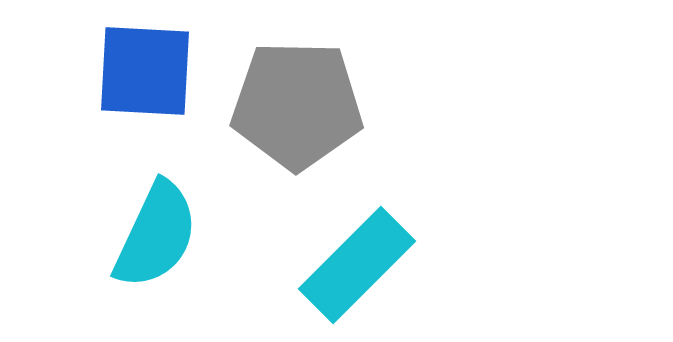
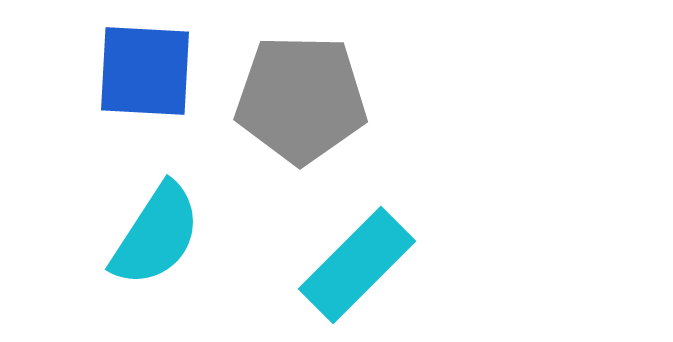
gray pentagon: moved 4 px right, 6 px up
cyan semicircle: rotated 8 degrees clockwise
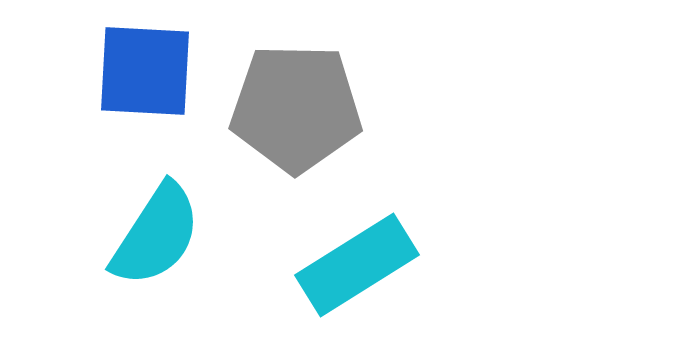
gray pentagon: moved 5 px left, 9 px down
cyan rectangle: rotated 13 degrees clockwise
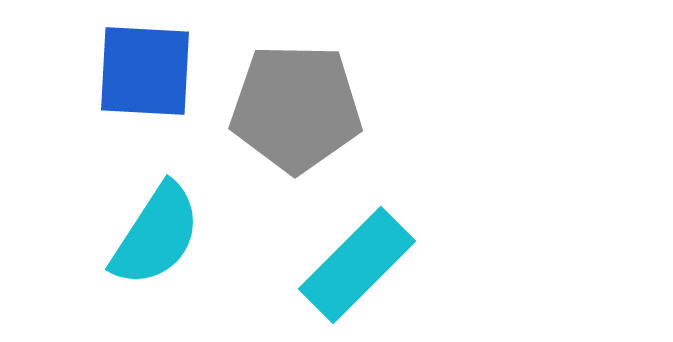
cyan rectangle: rotated 13 degrees counterclockwise
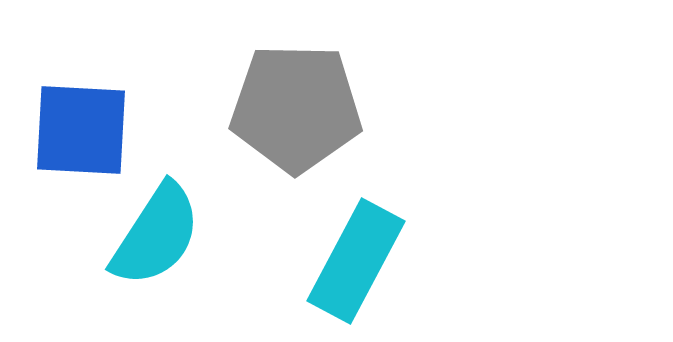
blue square: moved 64 px left, 59 px down
cyan rectangle: moved 1 px left, 4 px up; rotated 17 degrees counterclockwise
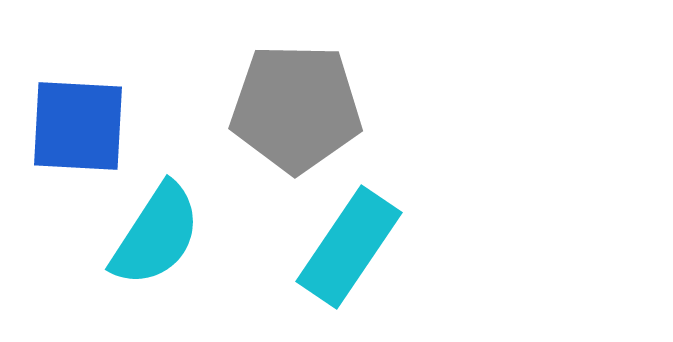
blue square: moved 3 px left, 4 px up
cyan rectangle: moved 7 px left, 14 px up; rotated 6 degrees clockwise
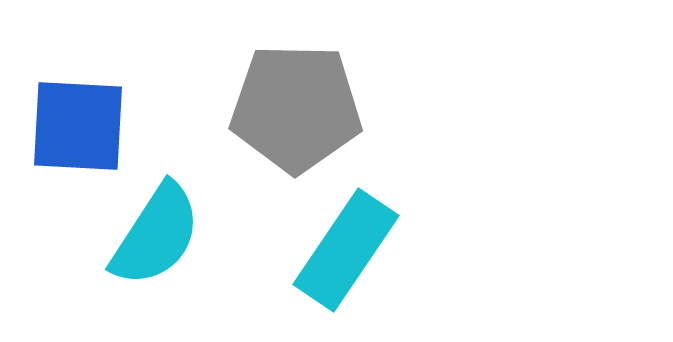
cyan rectangle: moved 3 px left, 3 px down
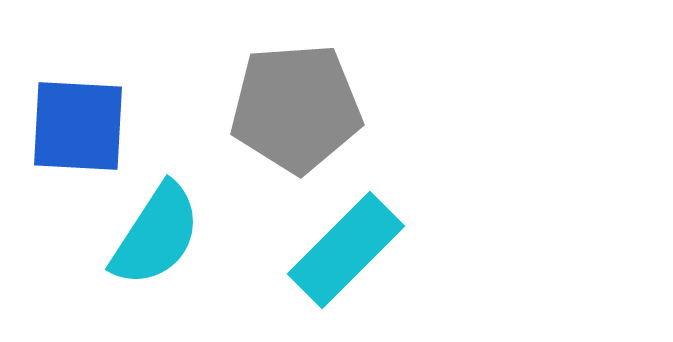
gray pentagon: rotated 5 degrees counterclockwise
cyan rectangle: rotated 11 degrees clockwise
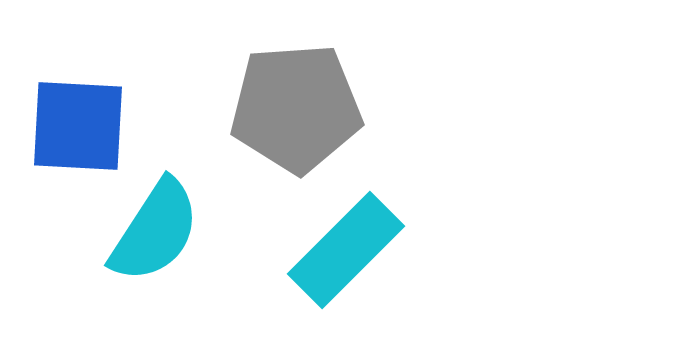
cyan semicircle: moved 1 px left, 4 px up
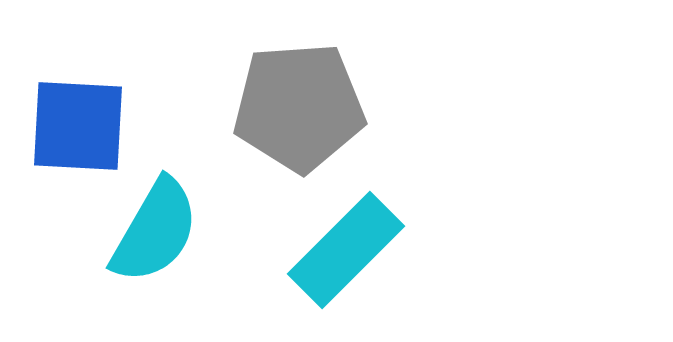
gray pentagon: moved 3 px right, 1 px up
cyan semicircle: rotated 3 degrees counterclockwise
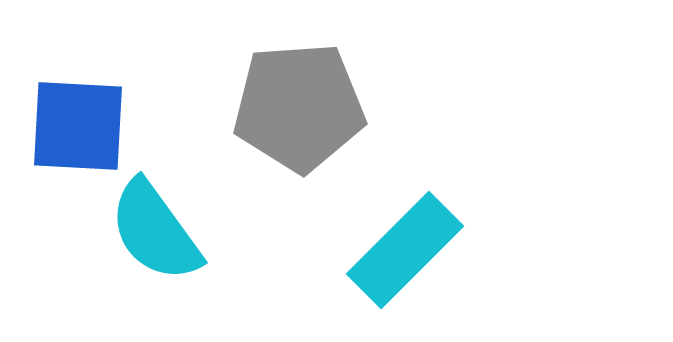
cyan semicircle: rotated 114 degrees clockwise
cyan rectangle: moved 59 px right
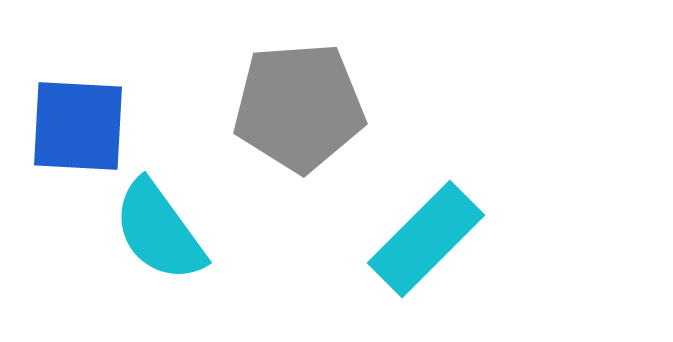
cyan semicircle: moved 4 px right
cyan rectangle: moved 21 px right, 11 px up
